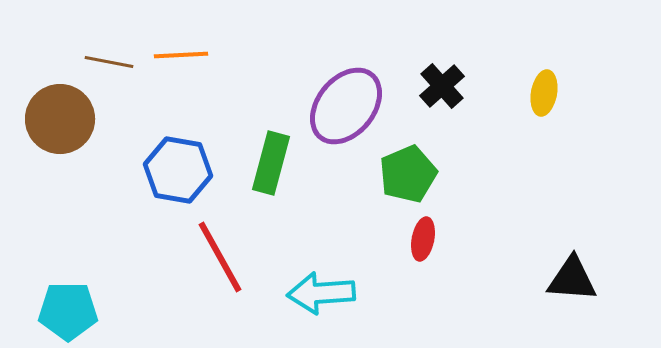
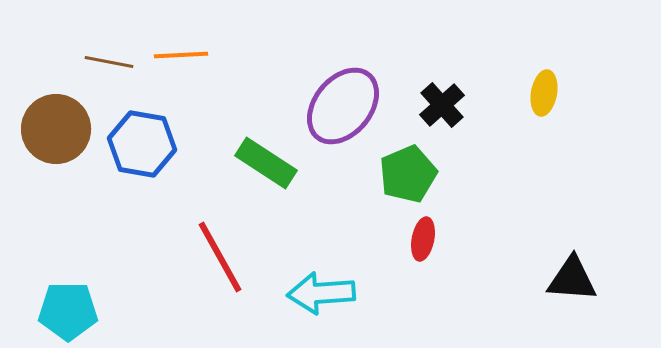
black cross: moved 19 px down
purple ellipse: moved 3 px left
brown circle: moved 4 px left, 10 px down
green rectangle: moved 5 px left; rotated 72 degrees counterclockwise
blue hexagon: moved 36 px left, 26 px up
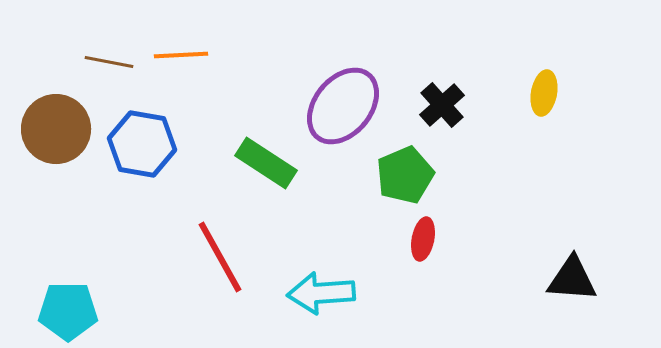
green pentagon: moved 3 px left, 1 px down
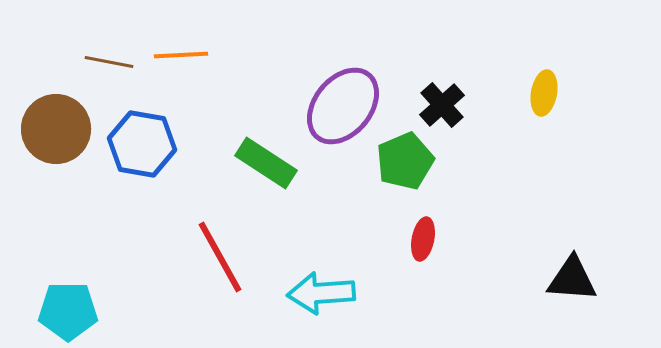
green pentagon: moved 14 px up
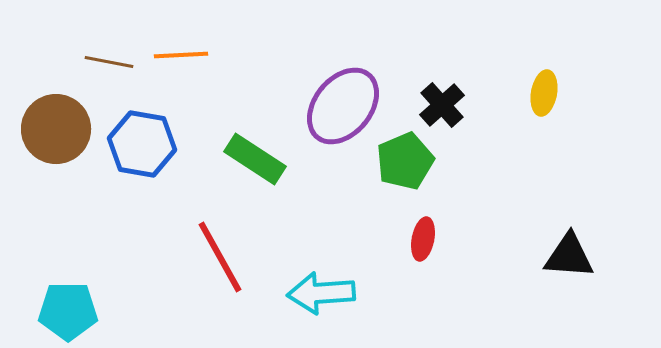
green rectangle: moved 11 px left, 4 px up
black triangle: moved 3 px left, 23 px up
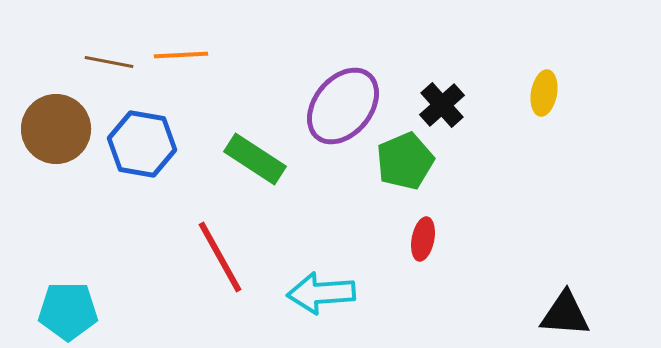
black triangle: moved 4 px left, 58 px down
